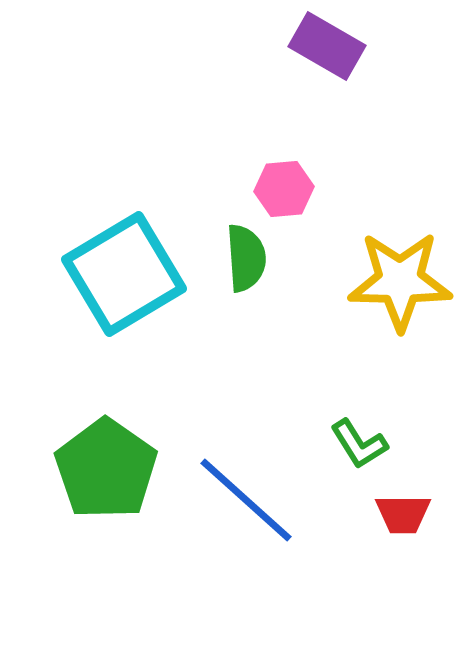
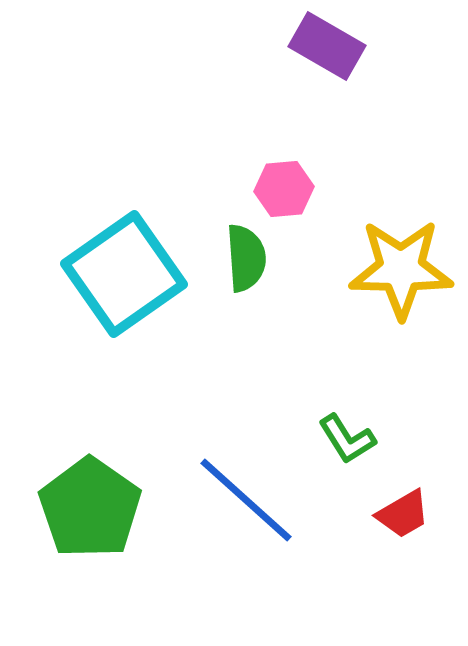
cyan square: rotated 4 degrees counterclockwise
yellow star: moved 1 px right, 12 px up
green L-shape: moved 12 px left, 5 px up
green pentagon: moved 16 px left, 39 px down
red trapezoid: rotated 30 degrees counterclockwise
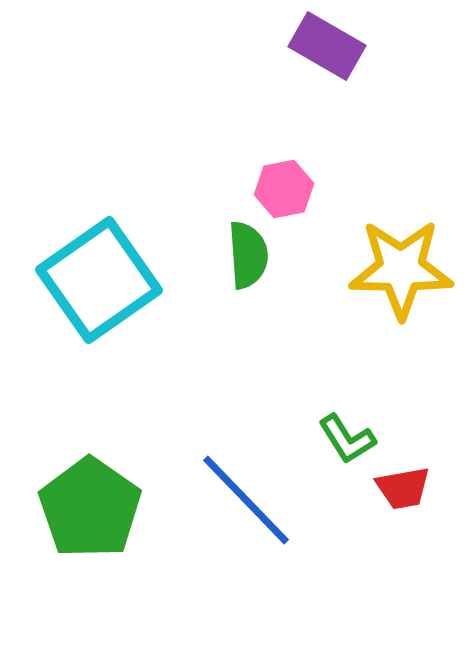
pink hexagon: rotated 6 degrees counterclockwise
green semicircle: moved 2 px right, 3 px up
cyan square: moved 25 px left, 6 px down
blue line: rotated 4 degrees clockwise
red trapezoid: moved 26 px up; rotated 20 degrees clockwise
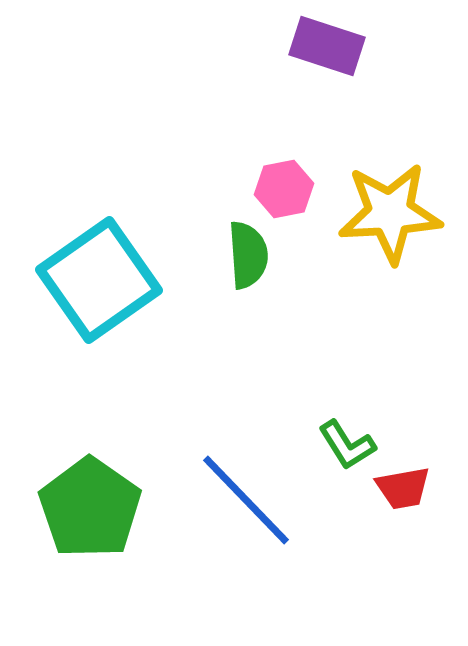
purple rectangle: rotated 12 degrees counterclockwise
yellow star: moved 11 px left, 56 px up; rotated 4 degrees counterclockwise
green L-shape: moved 6 px down
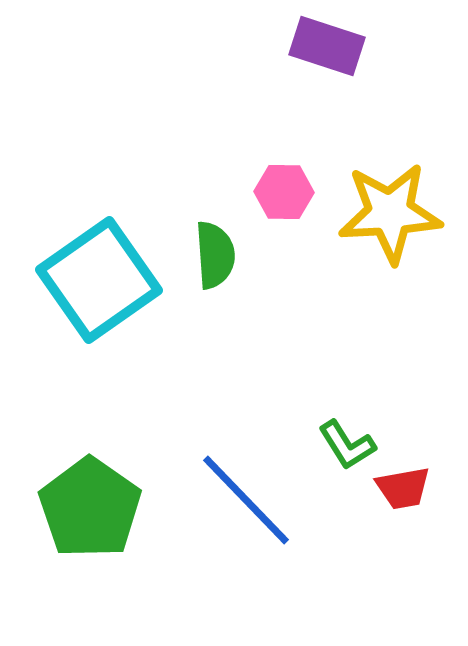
pink hexagon: moved 3 px down; rotated 12 degrees clockwise
green semicircle: moved 33 px left
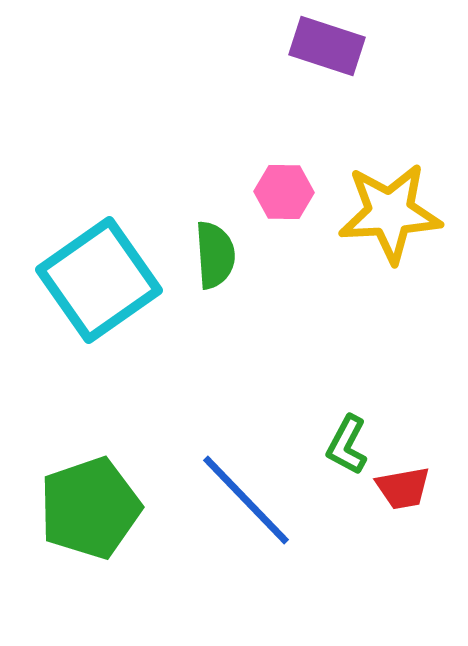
green L-shape: rotated 60 degrees clockwise
green pentagon: rotated 18 degrees clockwise
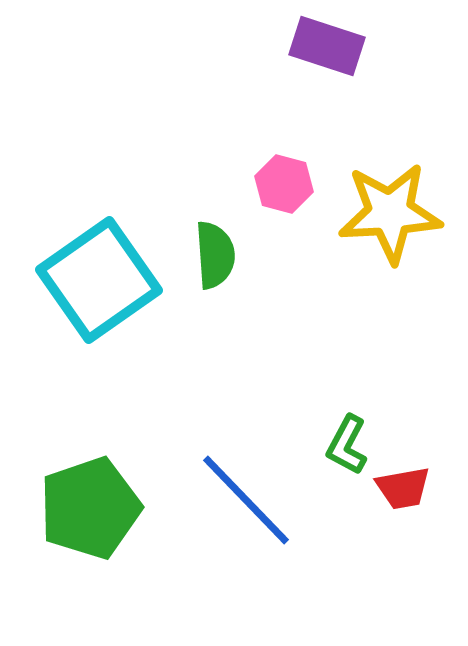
pink hexagon: moved 8 px up; rotated 14 degrees clockwise
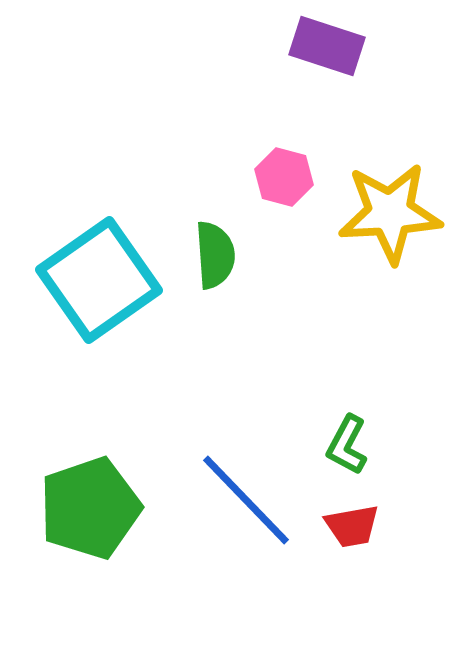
pink hexagon: moved 7 px up
red trapezoid: moved 51 px left, 38 px down
